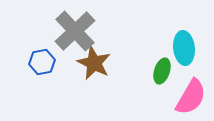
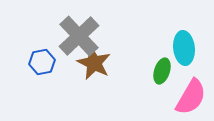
gray cross: moved 4 px right, 5 px down
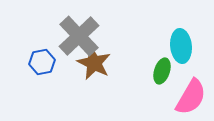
cyan ellipse: moved 3 px left, 2 px up
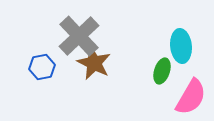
blue hexagon: moved 5 px down
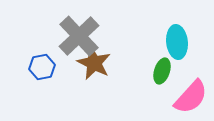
cyan ellipse: moved 4 px left, 4 px up
pink semicircle: rotated 12 degrees clockwise
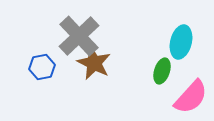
cyan ellipse: moved 4 px right; rotated 20 degrees clockwise
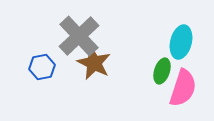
pink semicircle: moved 8 px left, 9 px up; rotated 24 degrees counterclockwise
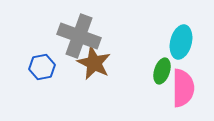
gray cross: rotated 27 degrees counterclockwise
pink semicircle: rotated 18 degrees counterclockwise
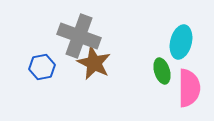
green ellipse: rotated 35 degrees counterclockwise
pink semicircle: moved 6 px right
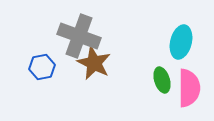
green ellipse: moved 9 px down
